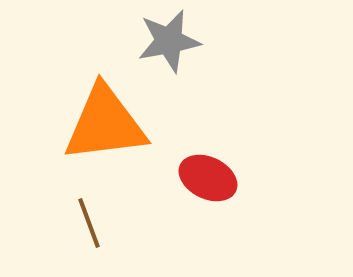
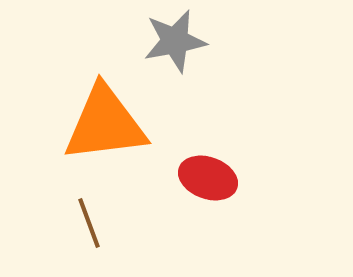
gray star: moved 6 px right
red ellipse: rotated 6 degrees counterclockwise
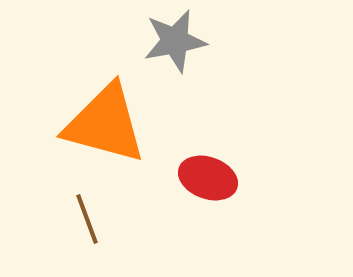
orange triangle: rotated 22 degrees clockwise
brown line: moved 2 px left, 4 px up
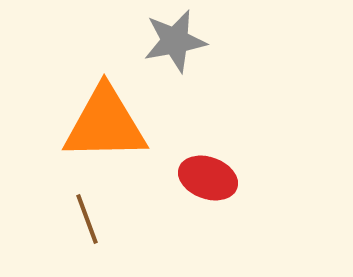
orange triangle: rotated 16 degrees counterclockwise
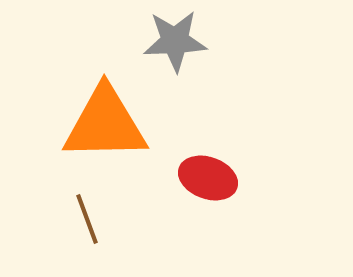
gray star: rotated 8 degrees clockwise
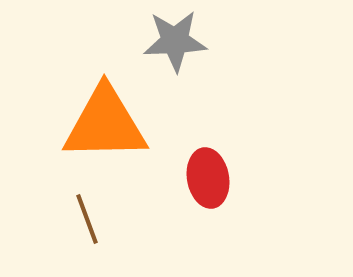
red ellipse: rotated 60 degrees clockwise
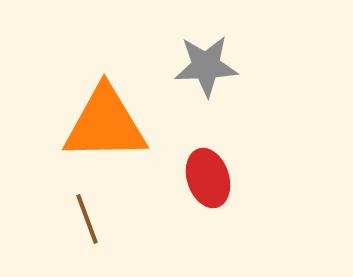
gray star: moved 31 px right, 25 px down
red ellipse: rotated 8 degrees counterclockwise
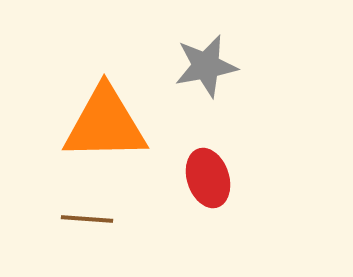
gray star: rotated 8 degrees counterclockwise
brown line: rotated 66 degrees counterclockwise
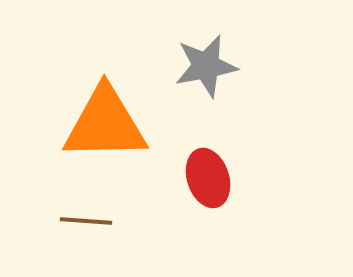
brown line: moved 1 px left, 2 px down
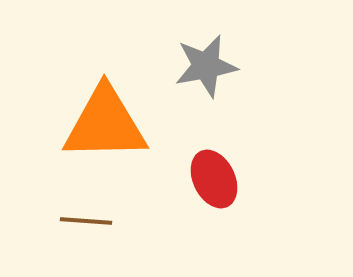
red ellipse: moved 6 px right, 1 px down; rotated 8 degrees counterclockwise
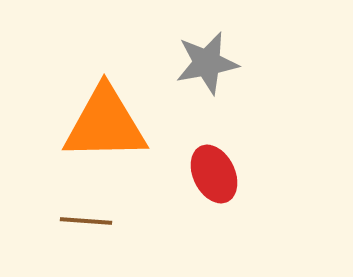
gray star: moved 1 px right, 3 px up
red ellipse: moved 5 px up
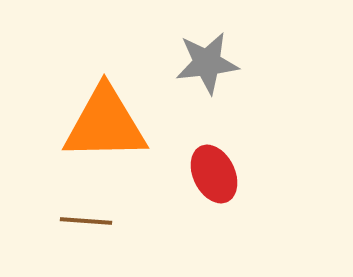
gray star: rotated 4 degrees clockwise
